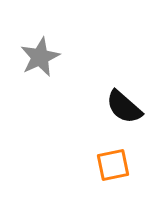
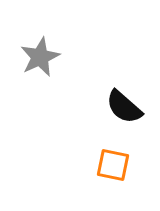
orange square: rotated 24 degrees clockwise
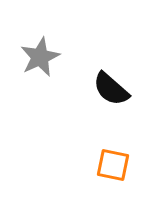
black semicircle: moved 13 px left, 18 px up
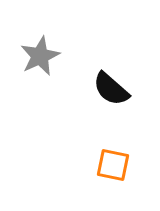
gray star: moved 1 px up
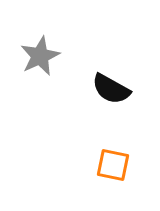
black semicircle: rotated 12 degrees counterclockwise
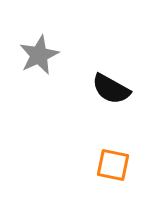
gray star: moved 1 px left, 1 px up
